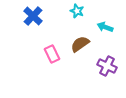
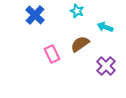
blue cross: moved 2 px right, 1 px up
purple cross: moved 1 px left; rotated 18 degrees clockwise
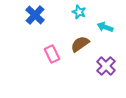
cyan star: moved 2 px right, 1 px down
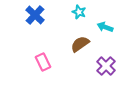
pink rectangle: moved 9 px left, 8 px down
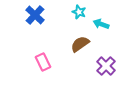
cyan arrow: moved 4 px left, 3 px up
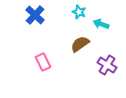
purple cross: moved 1 px right, 1 px up; rotated 12 degrees counterclockwise
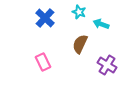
blue cross: moved 10 px right, 3 px down
brown semicircle: rotated 30 degrees counterclockwise
